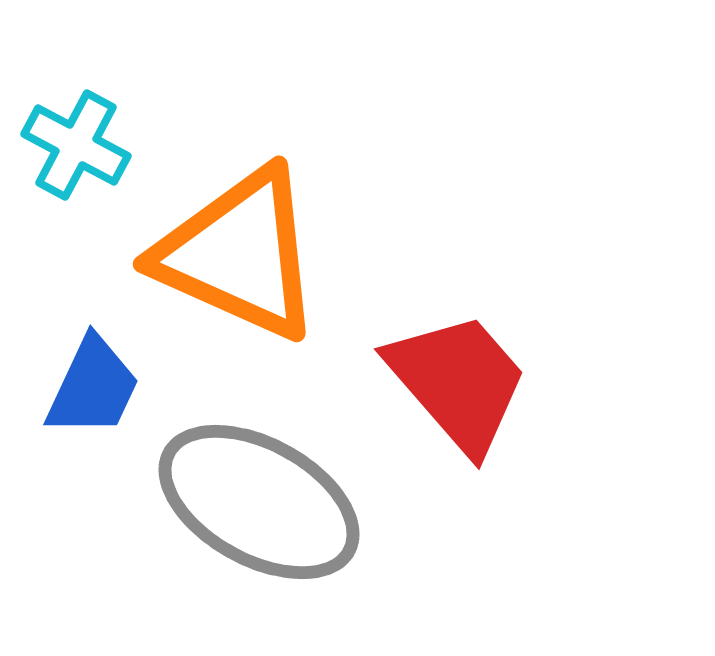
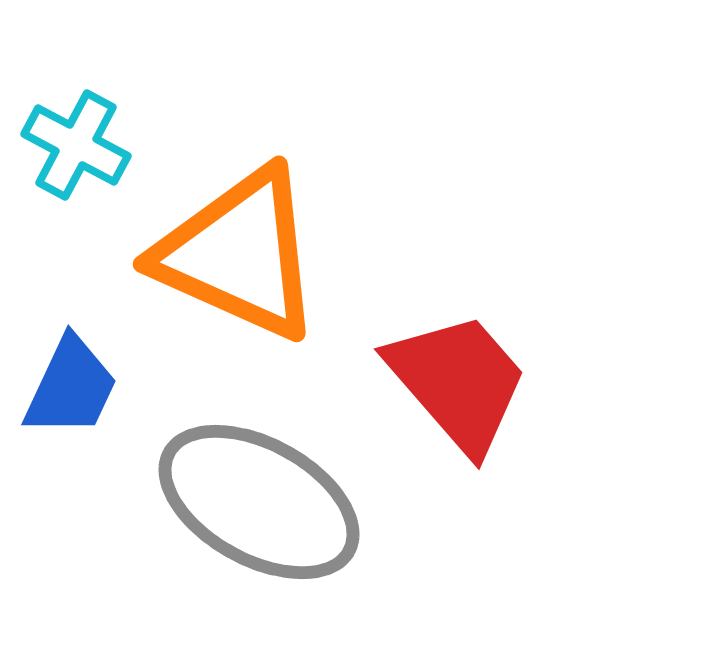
blue trapezoid: moved 22 px left
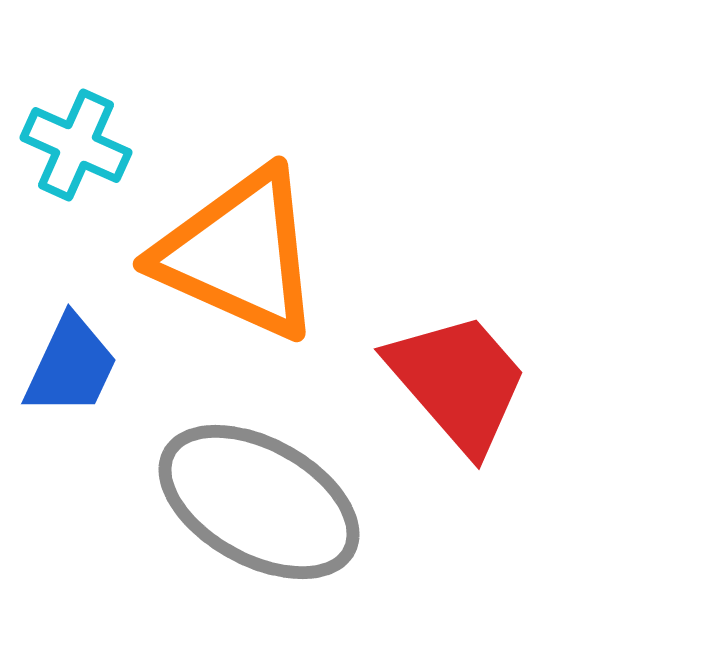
cyan cross: rotated 4 degrees counterclockwise
blue trapezoid: moved 21 px up
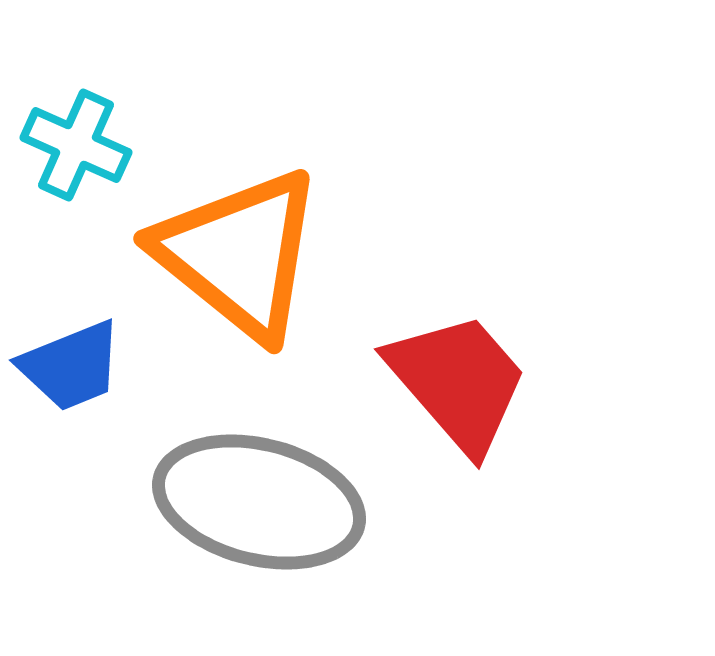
orange triangle: rotated 15 degrees clockwise
blue trapezoid: rotated 43 degrees clockwise
gray ellipse: rotated 15 degrees counterclockwise
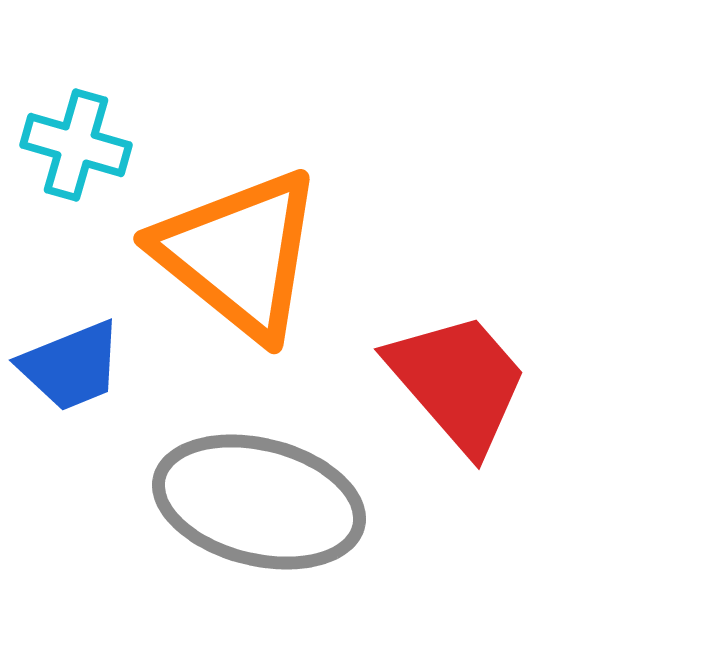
cyan cross: rotated 8 degrees counterclockwise
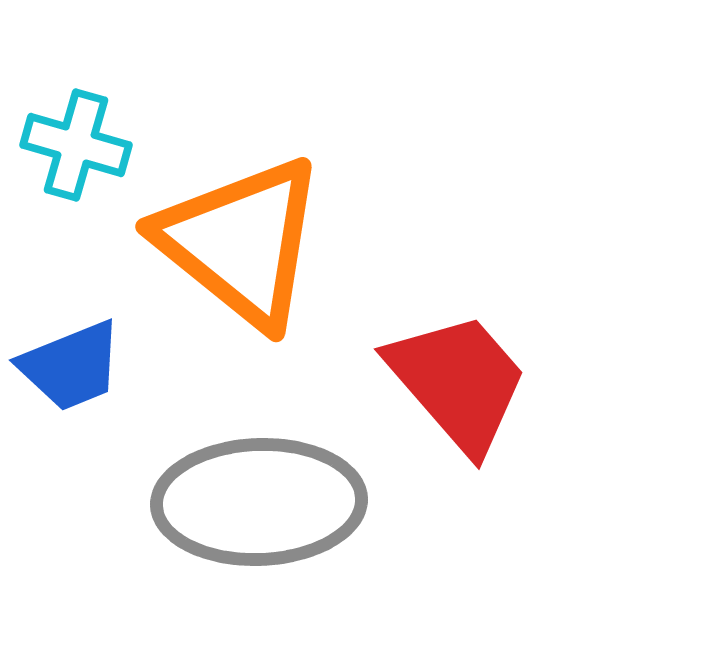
orange triangle: moved 2 px right, 12 px up
gray ellipse: rotated 16 degrees counterclockwise
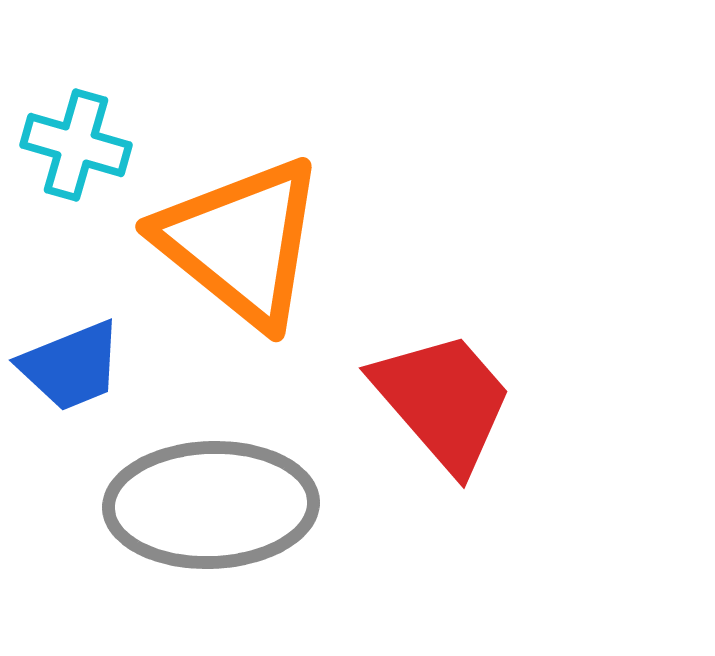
red trapezoid: moved 15 px left, 19 px down
gray ellipse: moved 48 px left, 3 px down
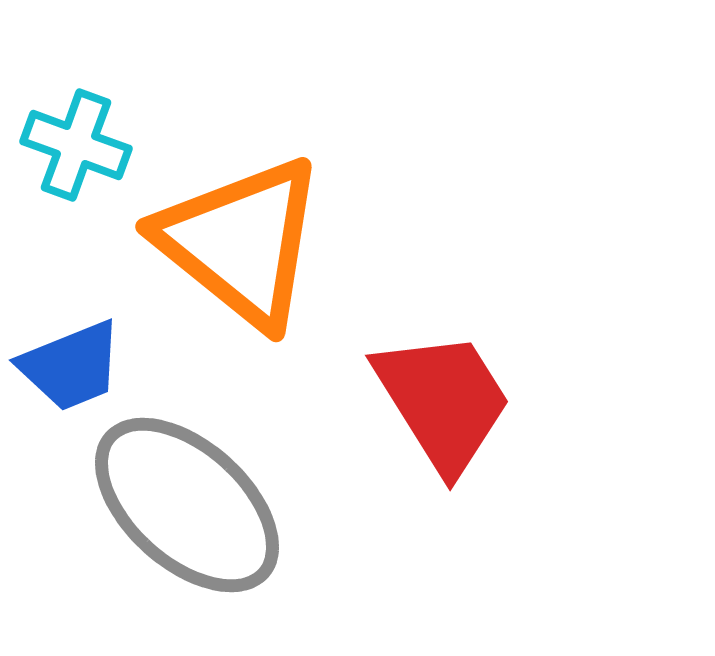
cyan cross: rotated 4 degrees clockwise
red trapezoid: rotated 9 degrees clockwise
gray ellipse: moved 24 px left; rotated 44 degrees clockwise
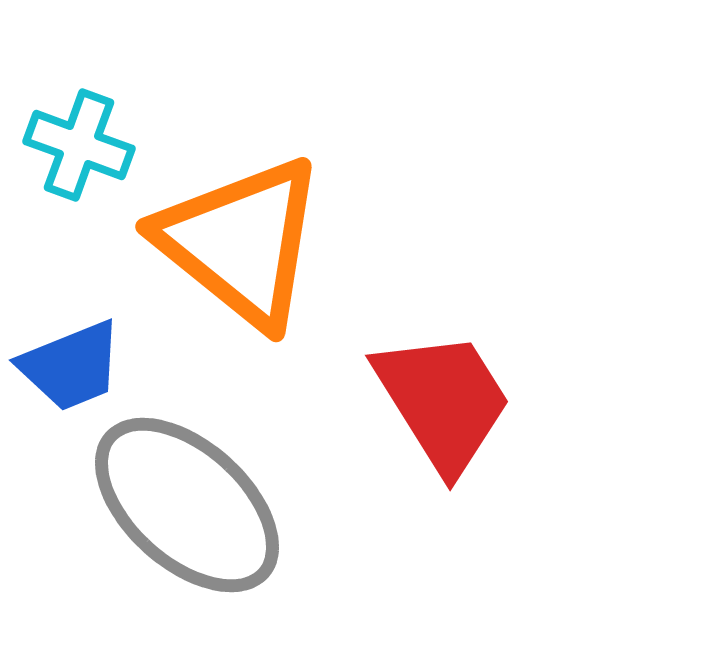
cyan cross: moved 3 px right
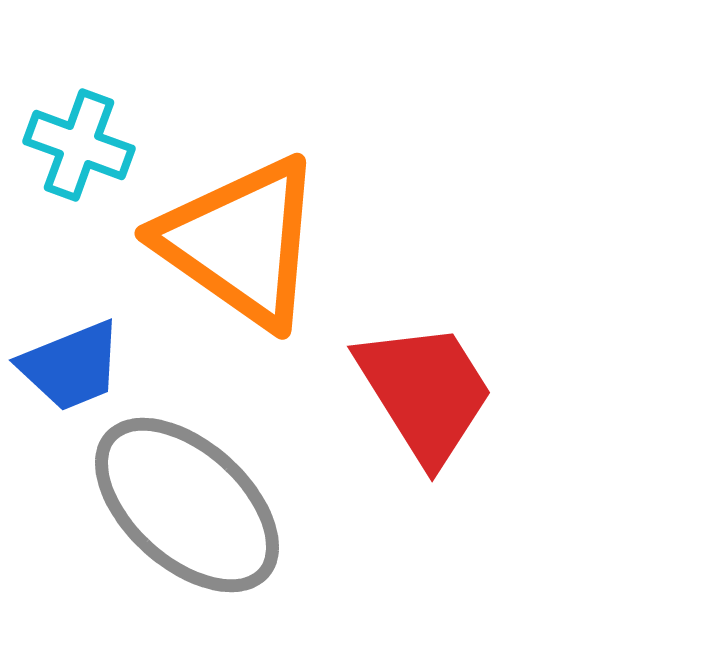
orange triangle: rotated 4 degrees counterclockwise
red trapezoid: moved 18 px left, 9 px up
